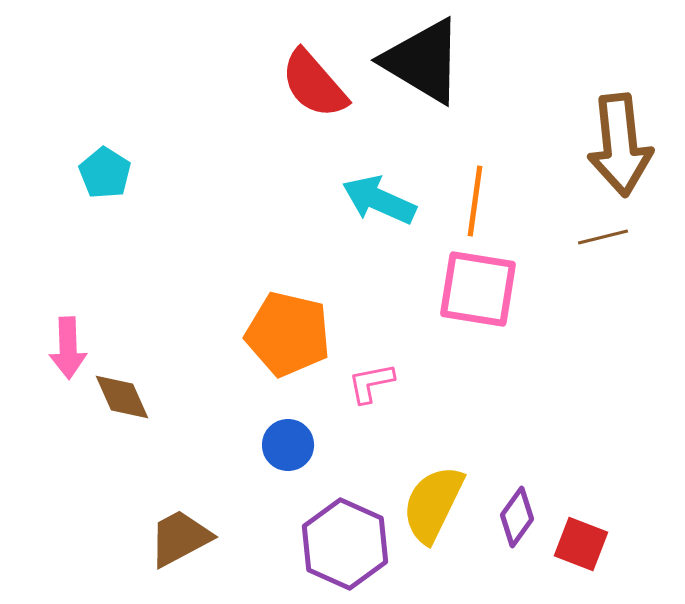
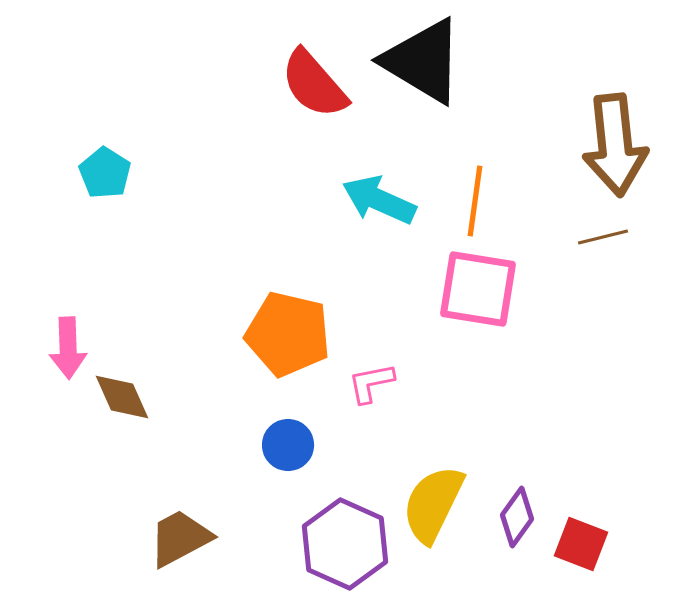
brown arrow: moved 5 px left
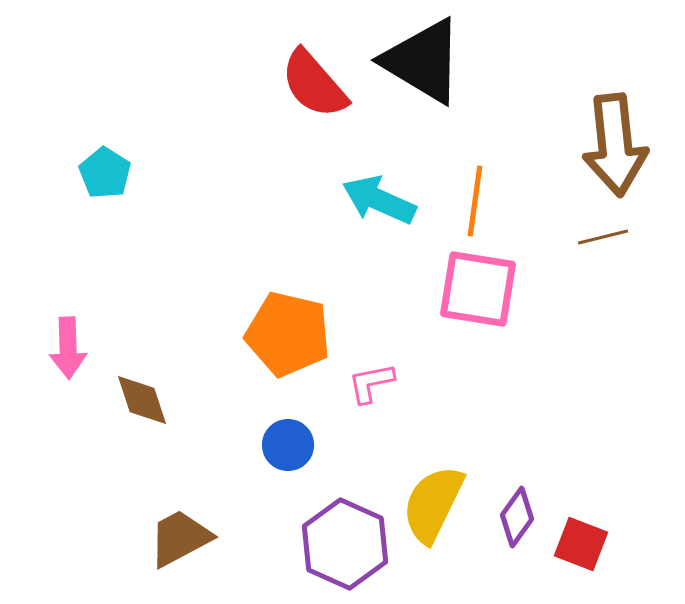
brown diamond: moved 20 px right, 3 px down; rotated 6 degrees clockwise
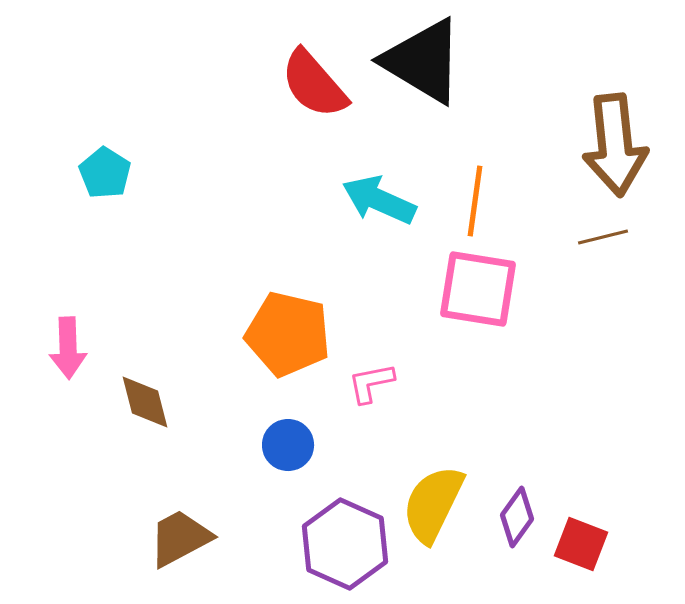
brown diamond: moved 3 px right, 2 px down; rotated 4 degrees clockwise
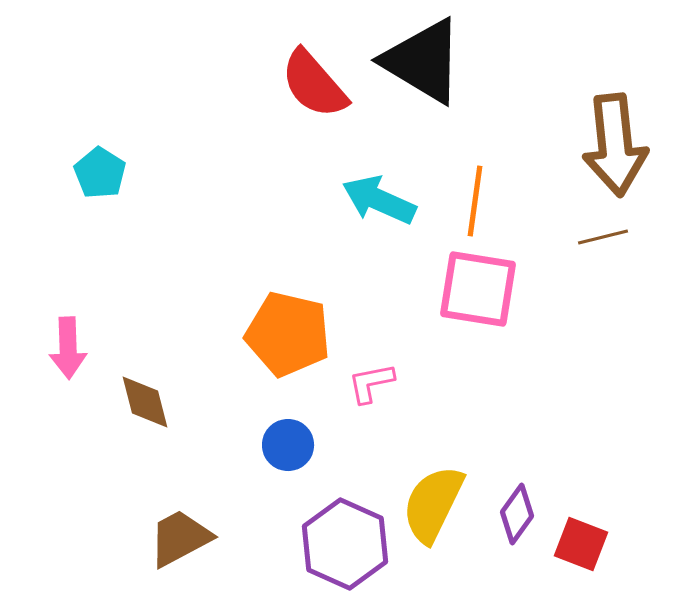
cyan pentagon: moved 5 px left
purple diamond: moved 3 px up
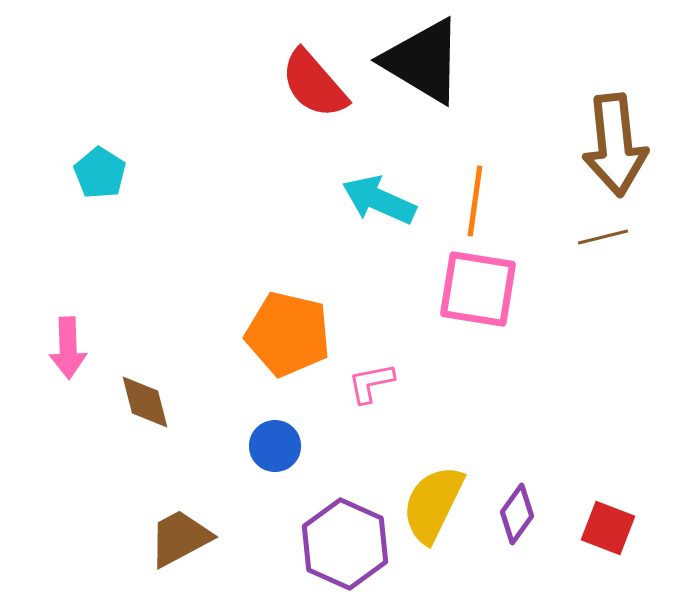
blue circle: moved 13 px left, 1 px down
red square: moved 27 px right, 16 px up
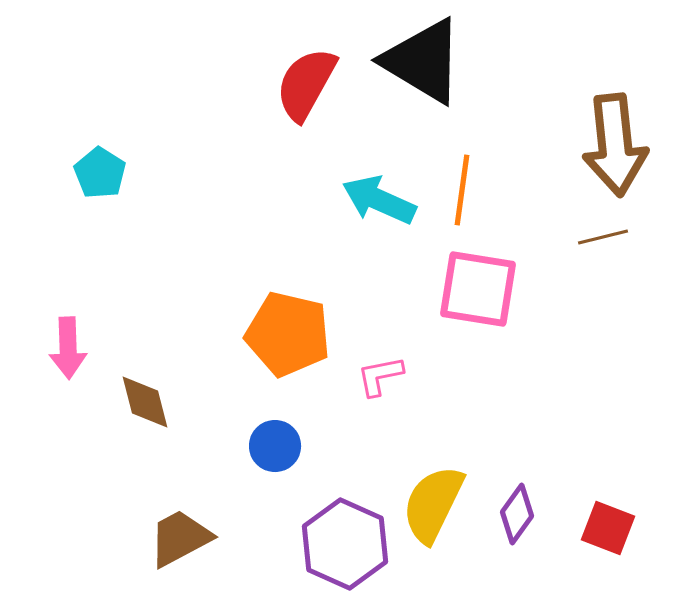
red semicircle: moved 8 px left; rotated 70 degrees clockwise
orange line: moved 13 px left, 11 px up
pink L-shape: moved 9 px right, 7 px up
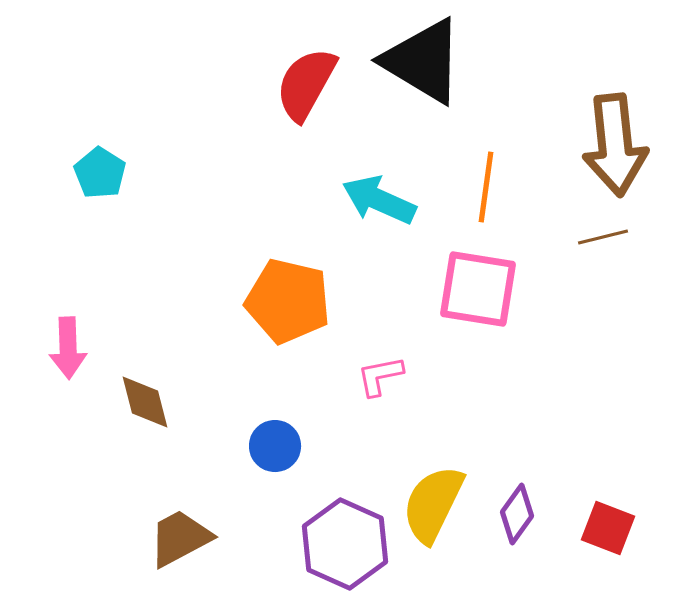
orange line: moved 24 px right, 3 px up
orange pentagon: moved 33 px up
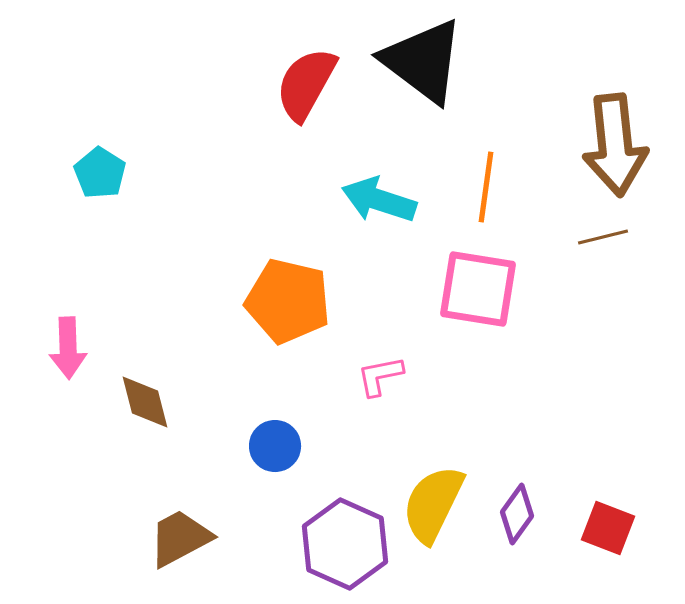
black triangle: rotated 6 degrees clockwise
cyan arrow: rotated 6 degrees counterclockwise
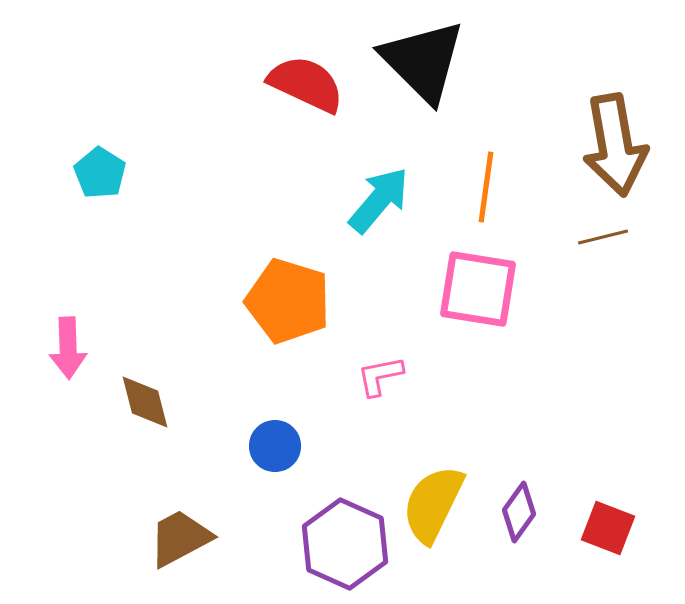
black triangle: rotated 8 degrees clockwise
red semicircle: rotated 86 degrees clockwise
brown arrow: rotated 4 degrees counterclockwise
cyan arrow: rotated 112 degrees clockwise
orange pentagon: rotated 4 degrees clockwise
purple diamond: moved 2 px right, 2 px up
